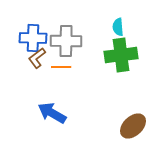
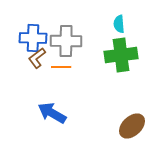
cyan semicircle: moved 1 px right, 3 px up
brown ellipse: moved 1 px left
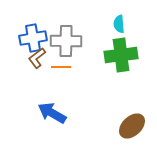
blue cross: rotated 12 degrees counterclockwise
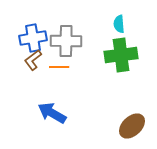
brown L-shape: moved 4 px left, 2 px down
orange line: moved 2 px left
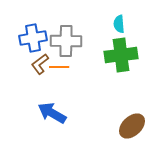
brown L-shape: moved 7 px right, 4 px down
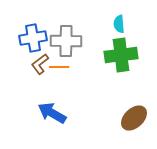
brown ellipse: moved 2 px right, 8 px up
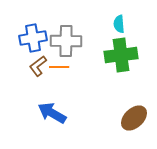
brown L-shape: moved 2 px left, 2 px down
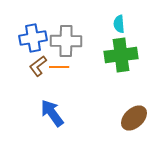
blue arrow: rotated 24 degrees clockwise
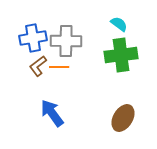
cyan semicircle: rotated 132 degrees clockwise
brown ellipse: moved 11 px left; rotated 16 degrees counterclockwise
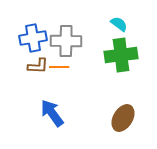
brown L-shape: rotated 140 degrees counterclockwise
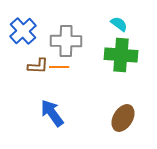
blue cross: moved 10 px left, 7 px up; rotated 32 degrees counterclockwise
green cross: rotated 12 degrees clockwise
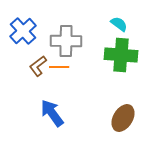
brown L-shape: rotated 140 degrees clockwise
